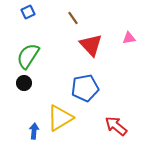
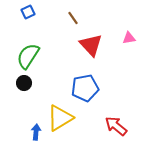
blue arrow: moved 2 px right, 1 px down
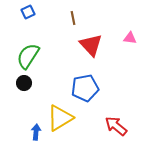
brown line: rotated 24 degrees clockwise
pink triangle: moved 1 px right; rotated 16 degrees clockwise
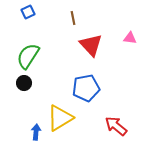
blue pentagon: moved 1 px right
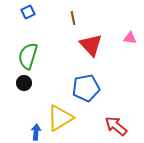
green semicircle: rotated 16 degrees counterclockwise
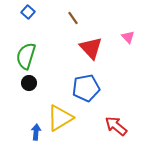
blue square: rotated 24 degrees counterclockwise
brown line: rotated 24 degrees counterclockwise
pink triangle: moved 2 px left, 1 px up; rotated 40 degrees clockwise
red triangle: moved 3 px down
green semicircle: moved 2 px left
black circle: moved 5 px right
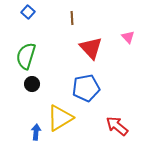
brown line: moved 1 px left; rotated 32 degrees clockwise
black circle: moved 3 px right, 1 px down
red arrow: moved 1 px right
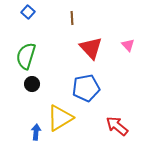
pink triangle: moved 8 px down
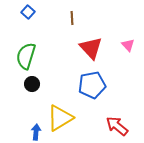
blue pentagon: moved 6 px right, 3 px up
